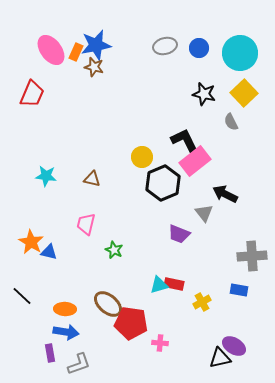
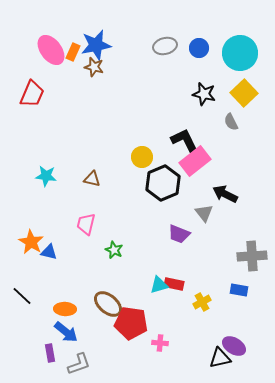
orange rectangle: moved 3 px left
blue arrow: rotated 30 degrees clockwise
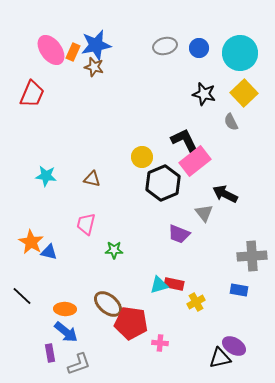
green star: rotated 24 degrees counterclockwise
yellow cross: moved 6 px left
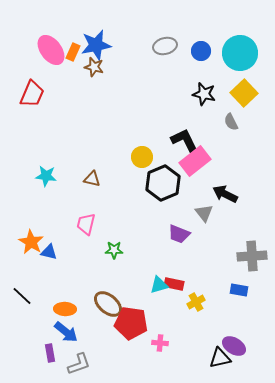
blue circle: moved 2 px right, 3 px down
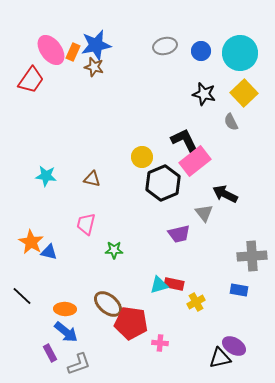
red trapezoid: moved 1 px left, 14 px up; rotated 12 degrees clockwise
purple trapezoid: rotated 35 degrees counterclockwise
purple rectangle: rotated 18 degrees counterclockwise
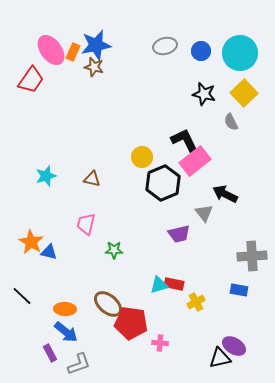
cyan star: rotated 25 degrees counterclockwise
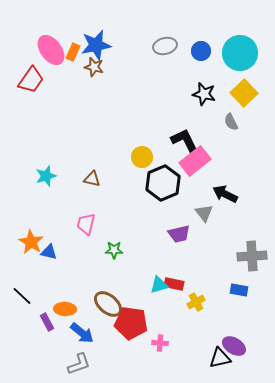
blue arrow: moved 16 px right, 1 px down
purple rectangle: moved 3 px left, 31 px up
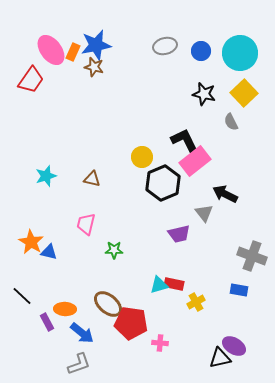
gray cross: rotated 24 degrees clockwise
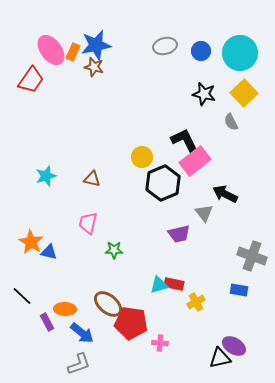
pink trapezoid: moved 2 px right, 1 px up
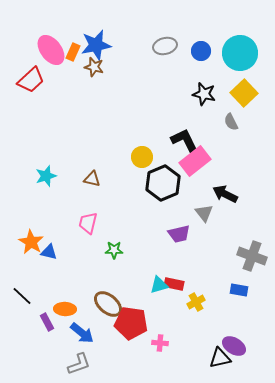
red trapezoid: rotated 12 degrees clockwise
